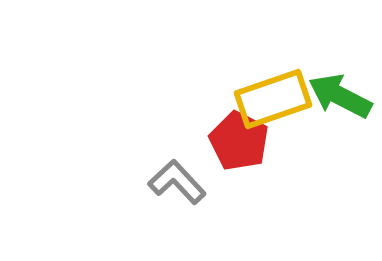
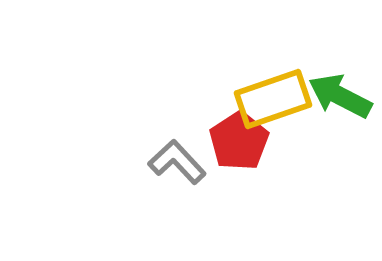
red pentagon: rotated 12 degrees clockwise
gray L-shape: moved 20 px up
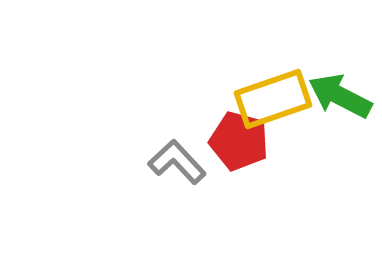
red pentagon: rotated 24 degrees counterclockwise
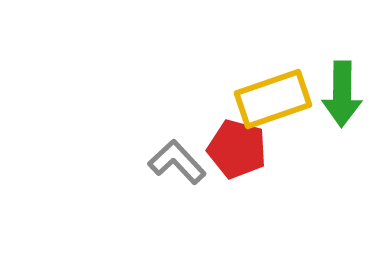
green arrow: moved 2 px right, 2 px up; rotated 116 degrees counterclockwise
red pentagon: moved 2 px left, 8 px down
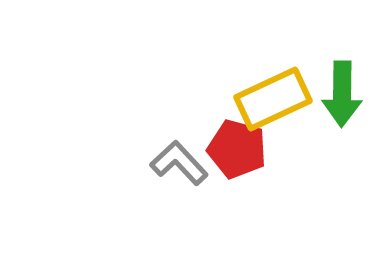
yellow rectangle: rotated 6 degrees counterclockwise
gray L-shape: moved 2 px right, 1 px down
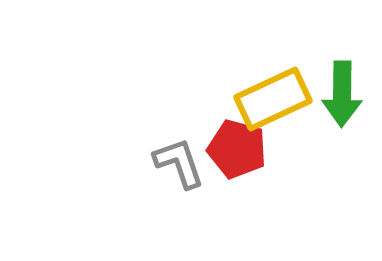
gray L-shape: rotated 24 degrees clockwise
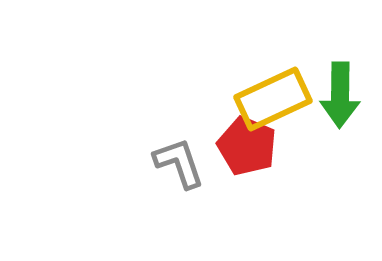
green arrow: moved 2 px left, 1 px down
red pentagon: moved 10 px right, 3 px up; rotated 8 degrees clockwise
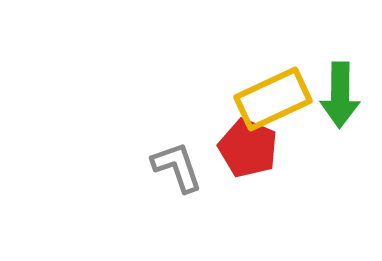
red pentagon: moved 1 px right, 2 px down
gray L-shape: moved 2 px left, 4 px down
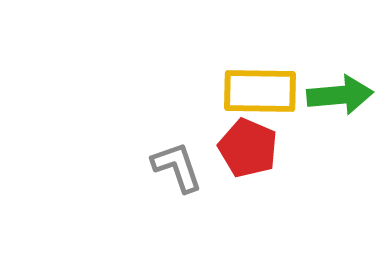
green arrow: rotated 96 degrees counterclockwise
yellow rectangle: moved 13 px left, 8 px up; rotated 26 degrees clockwise
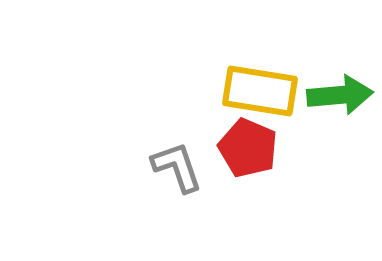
yellow rectangle: rotated 8 degrees clockwise
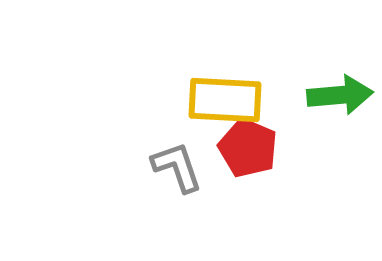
yellow rectangle: moved 35 px left, 9 px down; rotated 6 degrees counterclockwise
